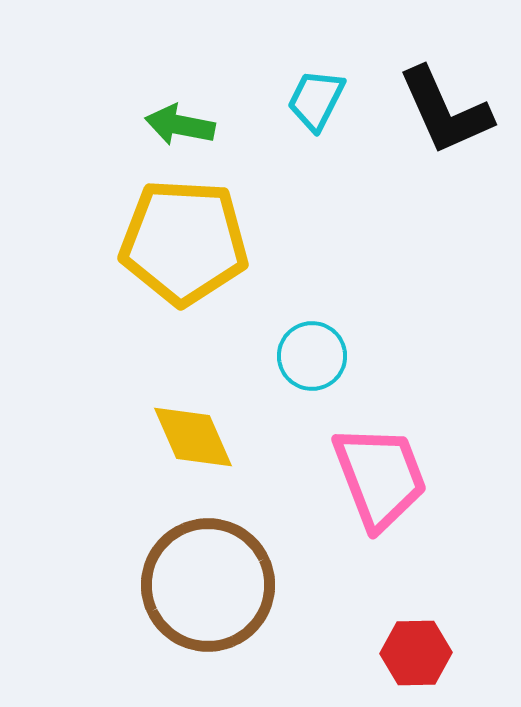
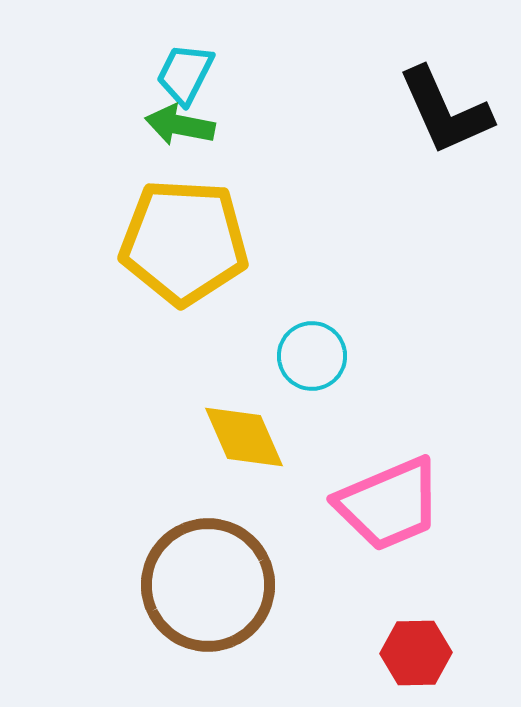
cyan trapezoid: moved 131 px left, 26 px up
yellow diamond: moved 51 px right
pink trapezoid: moved 9 px right, 27 px down; rotated 88 degrees clockwise
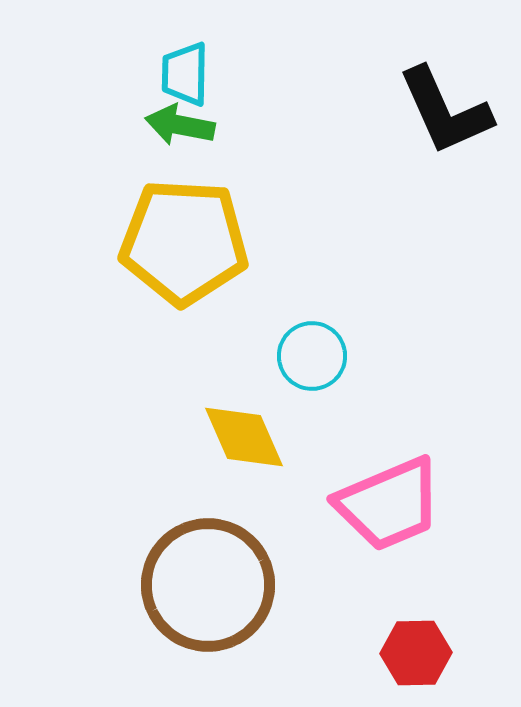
cyan trapezoid: rotated 26 degrees counterclockwise
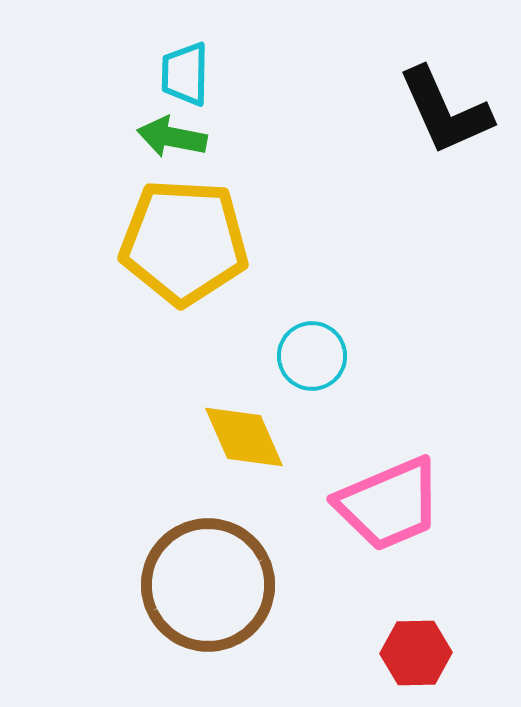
green arrow: moved 8 px left, 12 px down
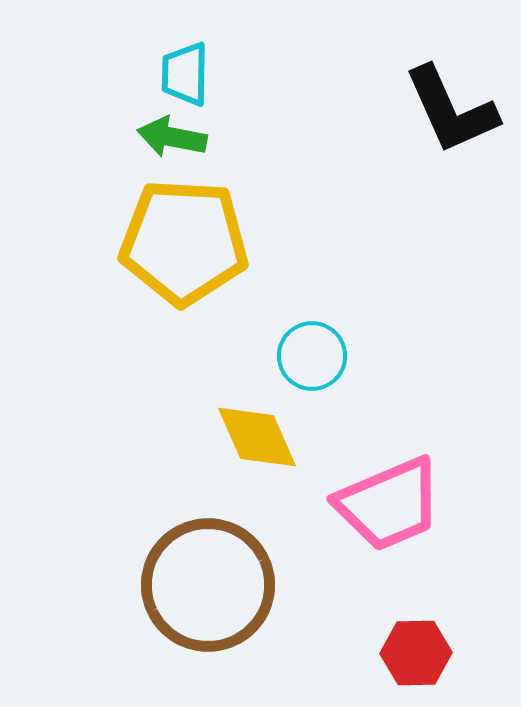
black L-shape: moved 6 px right, 1 px up
yellow diamond: moved 13 px right
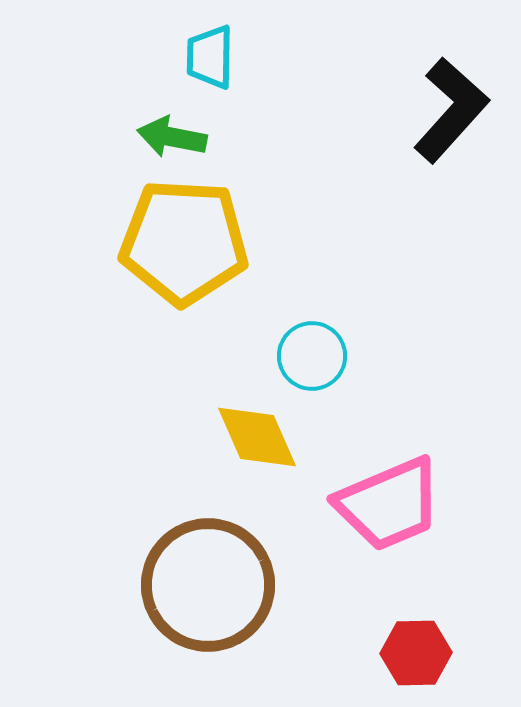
cyan trapezoid: moved 25 px right, 17 px up
black L-shape: rotated 114 degrees counterclockwise
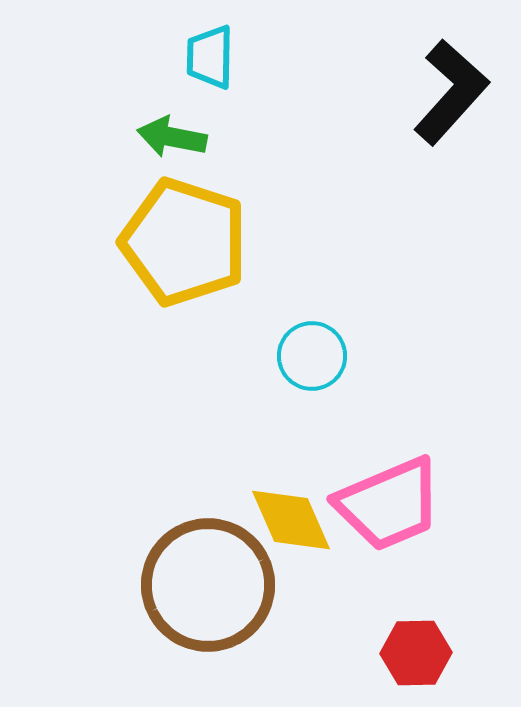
black L-shape: moved 18 px up
yellow pentagon: rotated 15 degrees clockwise
yellow diamond: moved 34 px right, 83 px down
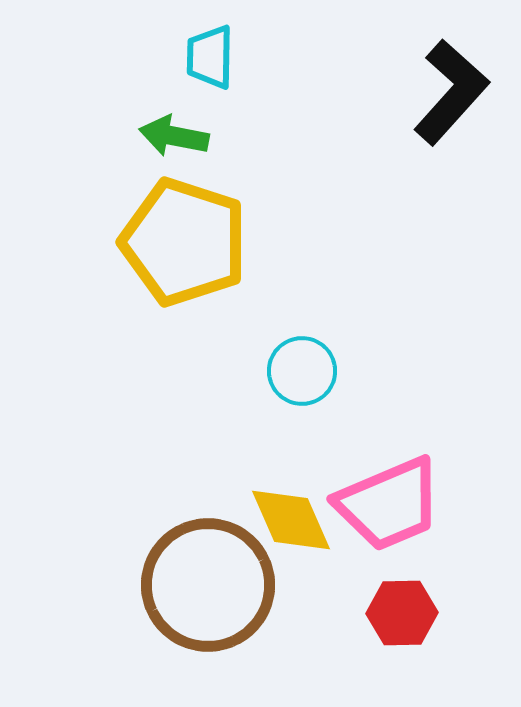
green arrow: moved 2 px right, 1 px up
cyan circle: moved 10 px left, 15 px down
red hexagon: moved 14 px left, 40 px up
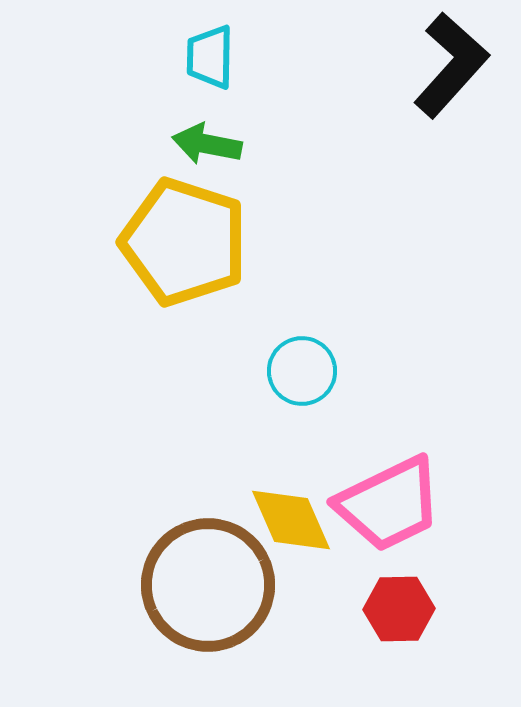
black L-shape: moved 27 px up
green arrow: moved 33 px right, 8 px down
pink trapezoid: rotated 3 degrees counterclockwise
red hexagon: moved 3 px left, 4 px up
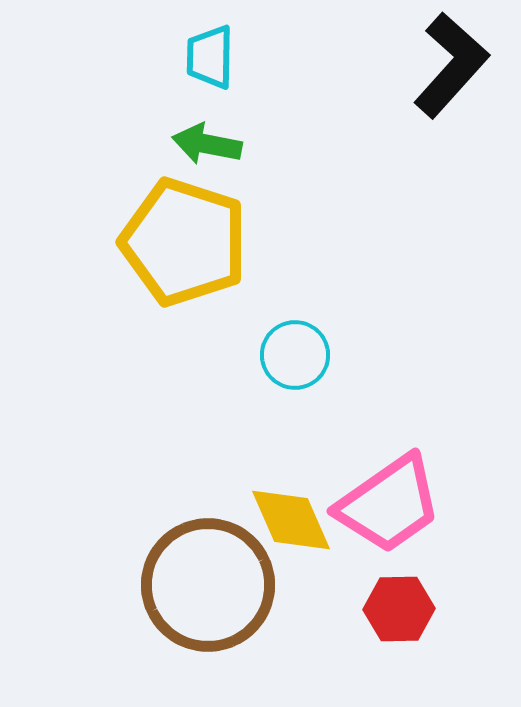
cyan circle: moved 7 px left, 16 px up
pink trapezoid: rotated 9 degrees counterclockwise
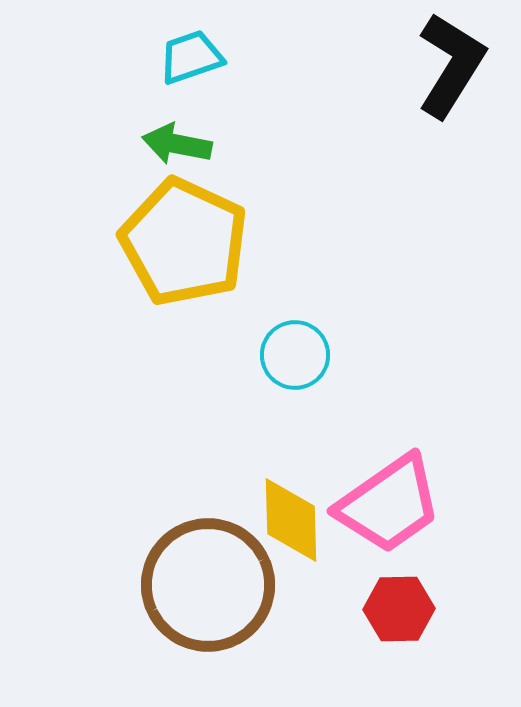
cyan trapezoid: moved 19 px left; rotated 70 degrees clockwise
black L-shape: rotated 10 degrees counterclockwise
green arrow: moved 30 px left
yellow pentagon: rotated 7 degrees clockwise
yellow diamond: rotated 22 degrees clockwise
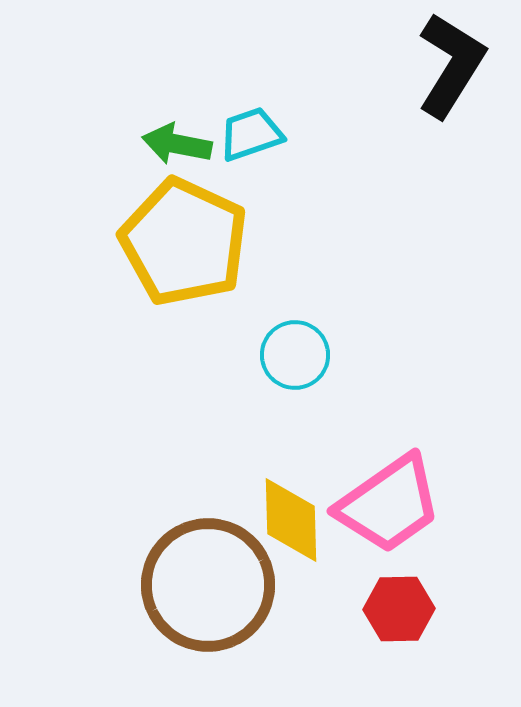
cyan trapezoid: moved 60 px right, 77 px down
